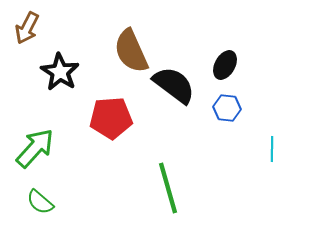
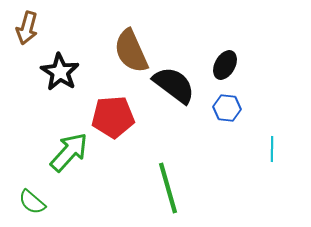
brown arrow: rotated 12 degrees counterclockwise
red pentagon: moved 2 px right, 1 px up
green arrow: moved 34 px right, 4 px down
green semicircle: moved 8 px left
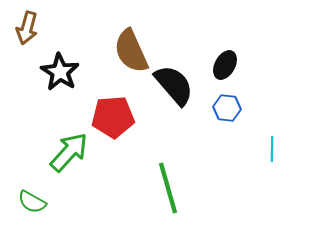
black semicircle: rotated 12 degrees clockwise
green semicircle: rotated 12 degrees counterclockwise
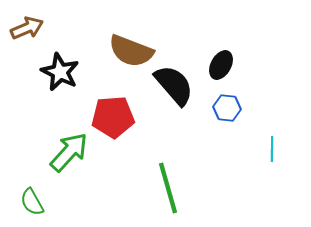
brown arrow: rotated 128 degrees counterclockwise
brown semicircle: rotated 45 degrees counterclockwise
black ellipse: moved 4 px left
black star: rotated 6 degrees counterclockwise
green semicircle: rotated 32 degrees clockwise
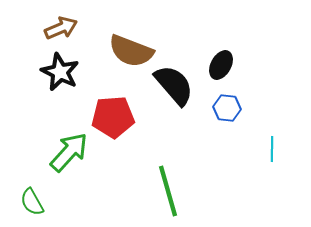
brown arrow: moved 34 px right
green line: moved 3 px down
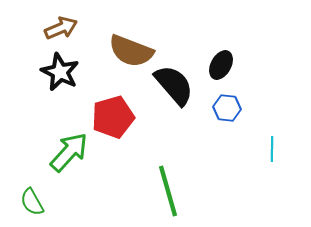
red pentagon: rotated 12 degrees counterclockwise
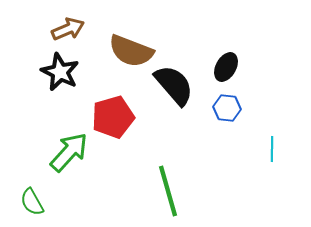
brown arrow: moved 7 px right, 1 px down
black ellipse: moved 5 px right, 2 px down
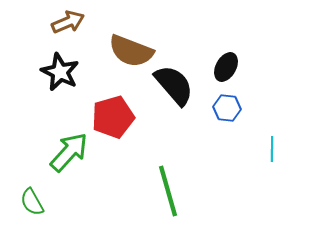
brown arrow: moved 7 px up
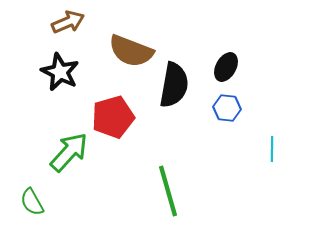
black semicircle: rotated 51 degrees clockwise
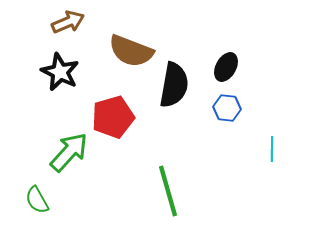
green semicircle: moved 5 px right, 2 px up
